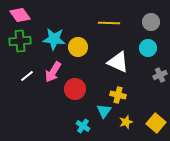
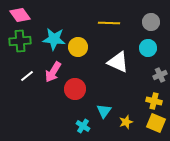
yellow cross: moved 36 px right, 6 px down
yellow square: rotated 18 degrees counterclockwise
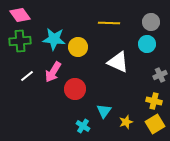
cyan circle: moved 1 px left, 4 px up
yellow square: moved 1 px left, 1 px down; rotated 36 degrees clockwise
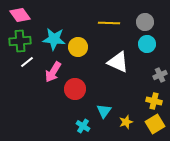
gray circle: moved 6 px left
white line: moved 14 px up
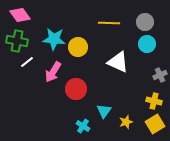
green cross: moved 3 px left; rotated 15 degrees clockwise
red circle: moved 1 px right
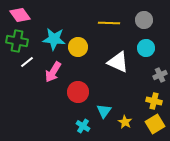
gray circle: moved 1 px left, 2 px up
cyan circle: moved 1 px left, 4 px down
red circle: moved 2 px right, 3 px down
yellow star: moved 1 px left; rotated 24 degrees counterclockwise
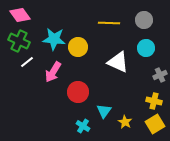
green cross: moved 2 px right; rotated 15 degrees clockwise
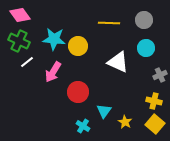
yellow circle: moved 1 px up
yellow square: rotated 18 degrees counterclockwise
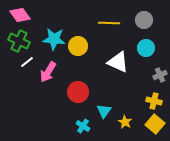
pink arrow: moved 5 px left
